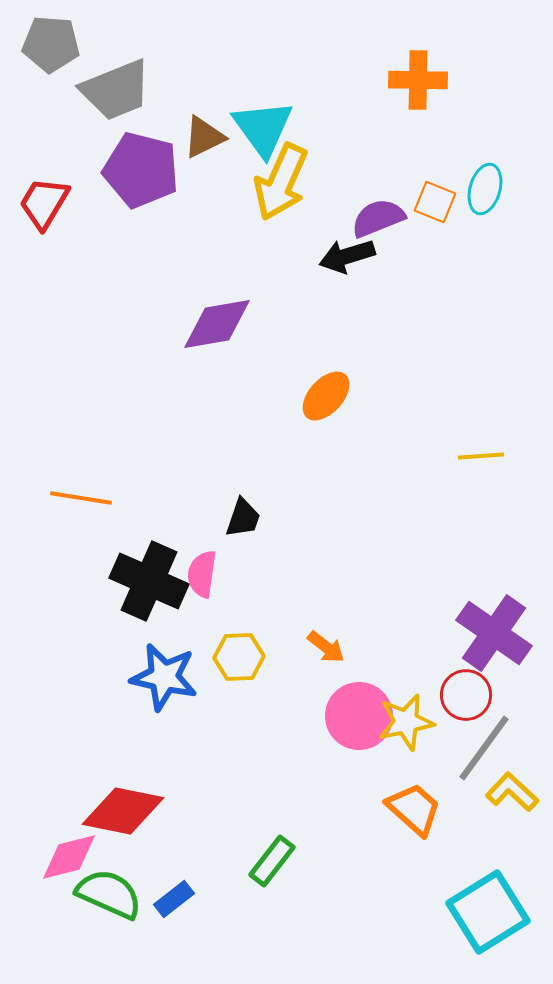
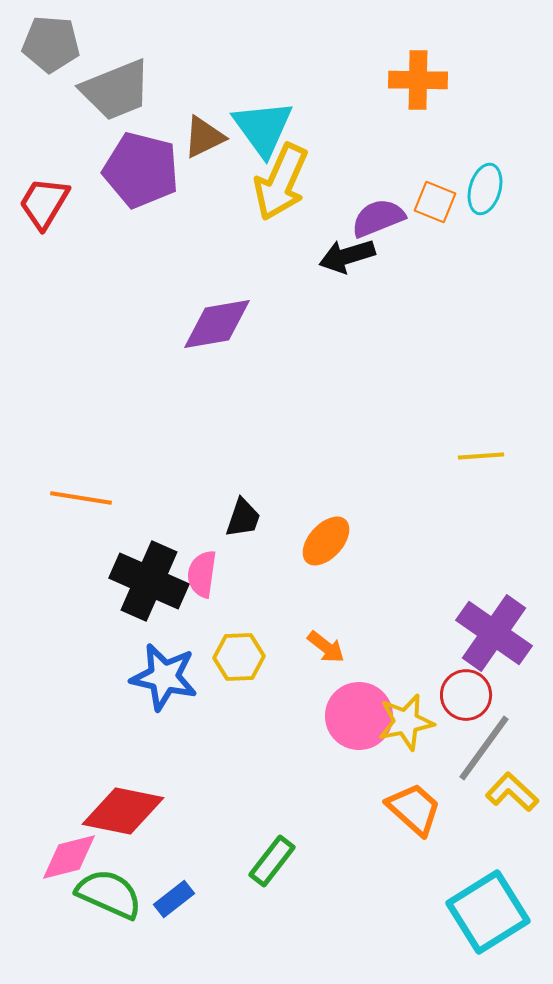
orange ellipse: moved 145 px down
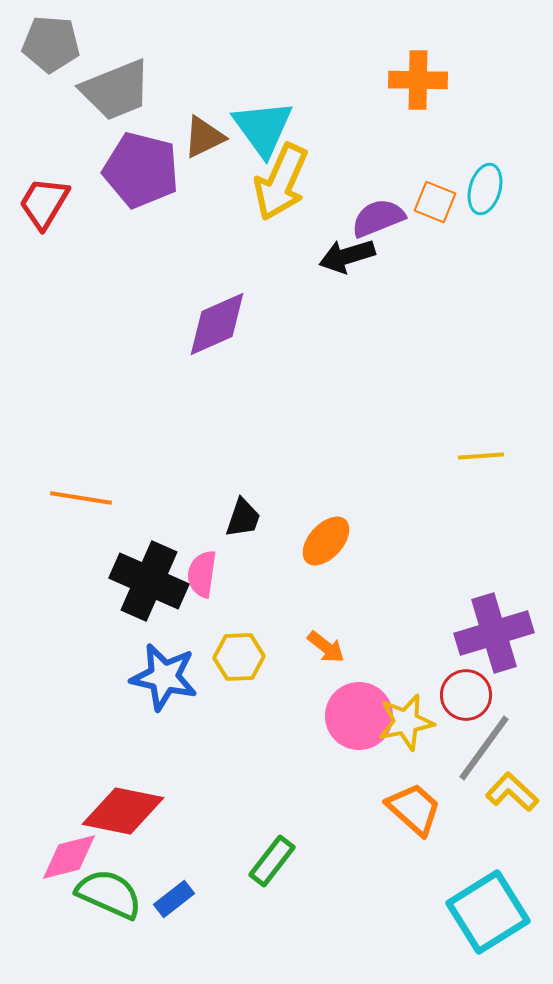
purple diamond: rotated 14 degrees counterclockwise
purple cross: rotated 38 degrees clockwise
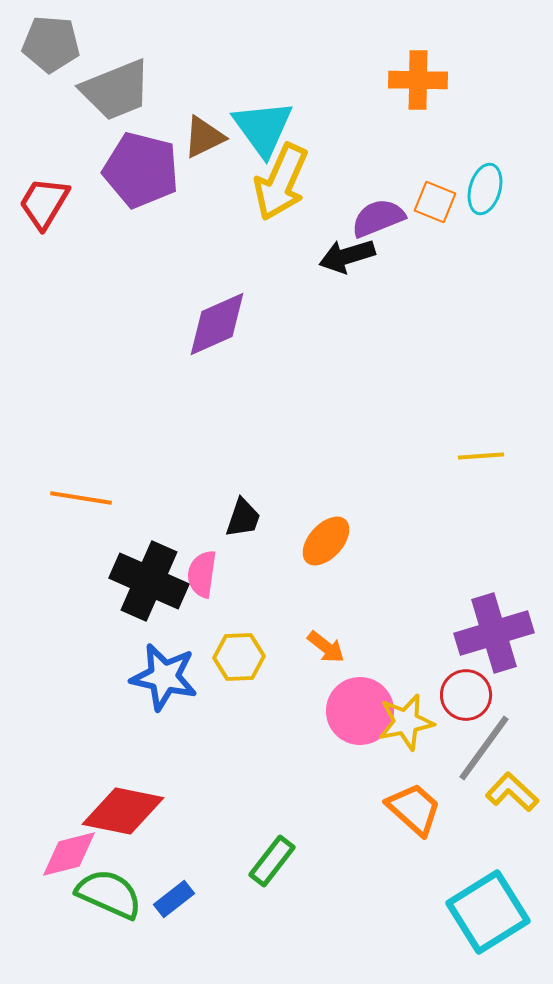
pink circle: moved 1 px right, 5 px up
pink diamond: moved 3 px up
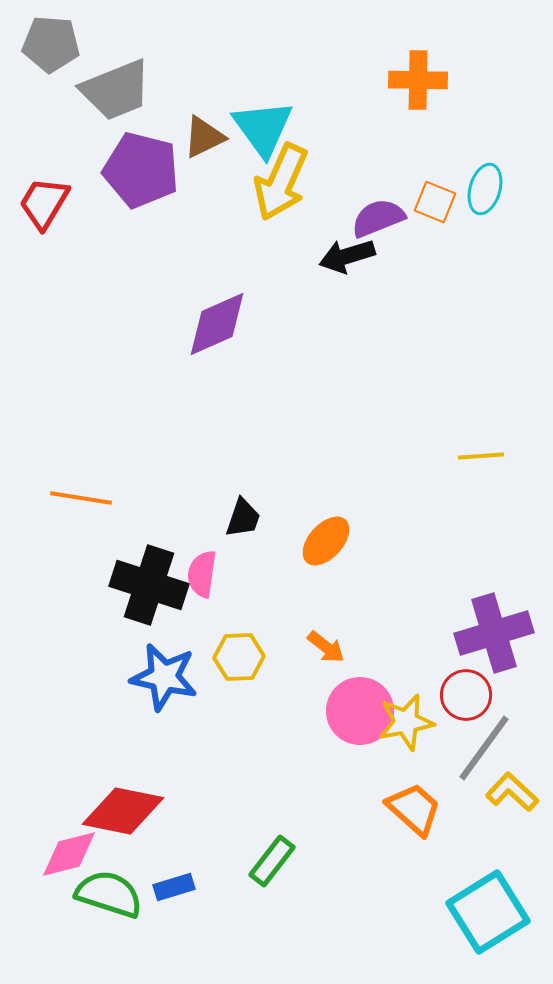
black cross: moved 4 px down; rotated 6 degrees counterclockwise
green semicircle: rotated 6 degrees counterclockwise
blue rectangle: moved 12 px up; rotated 21 degrees clockwise
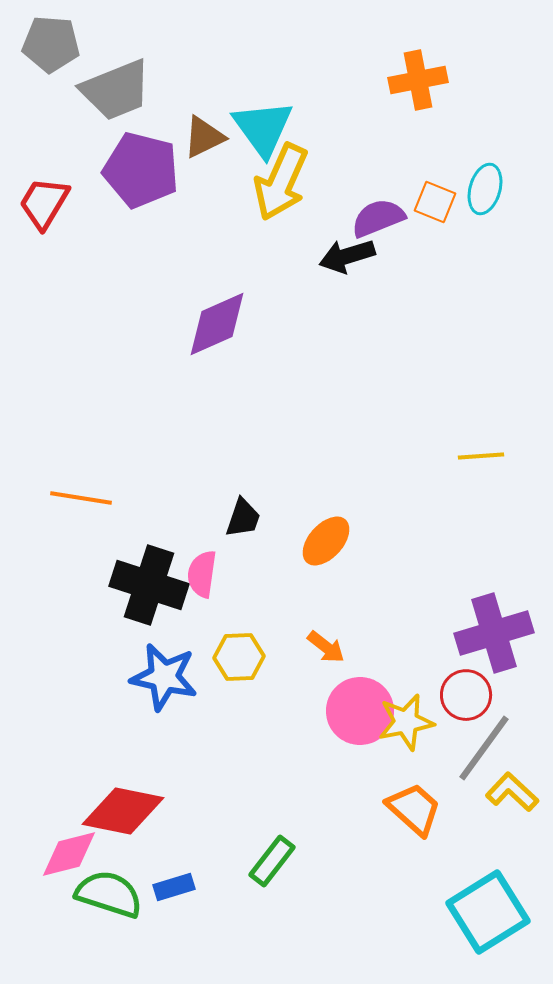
orange cross: rotated 12 degrees counterclockwise
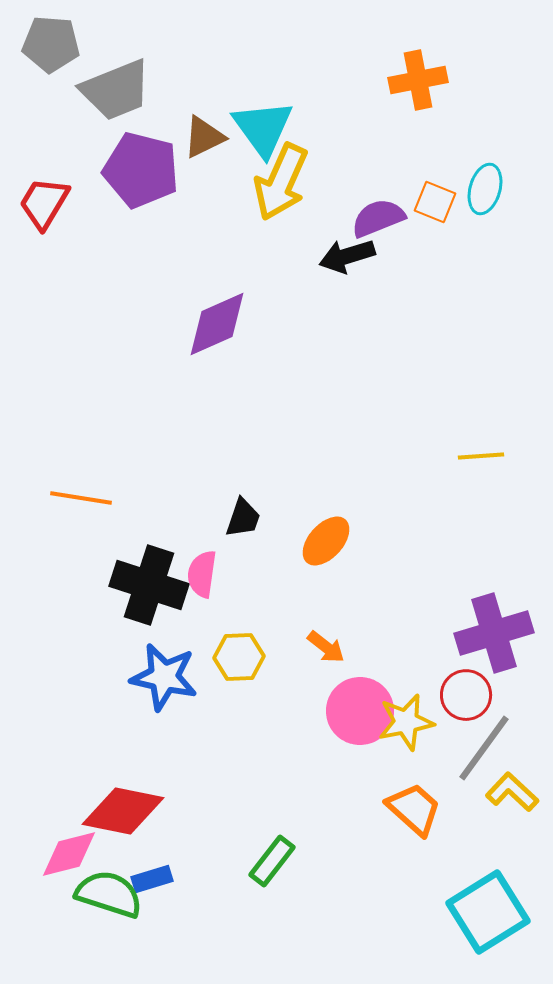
blue rectangle: moved 22 px left, 8 px up
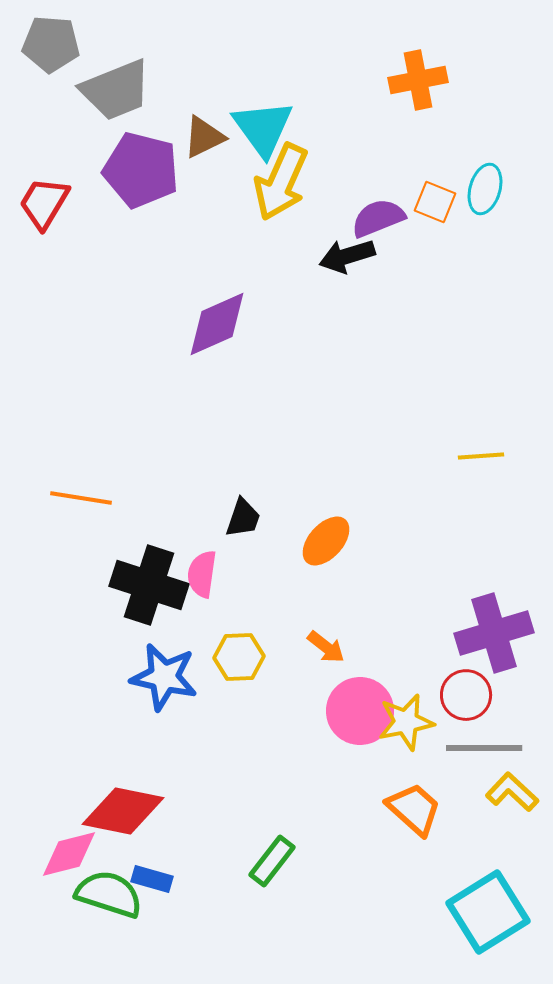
gray line: rotated 54 degrees clockwise
blue rectangle: rotated 33 degrees clockwise
